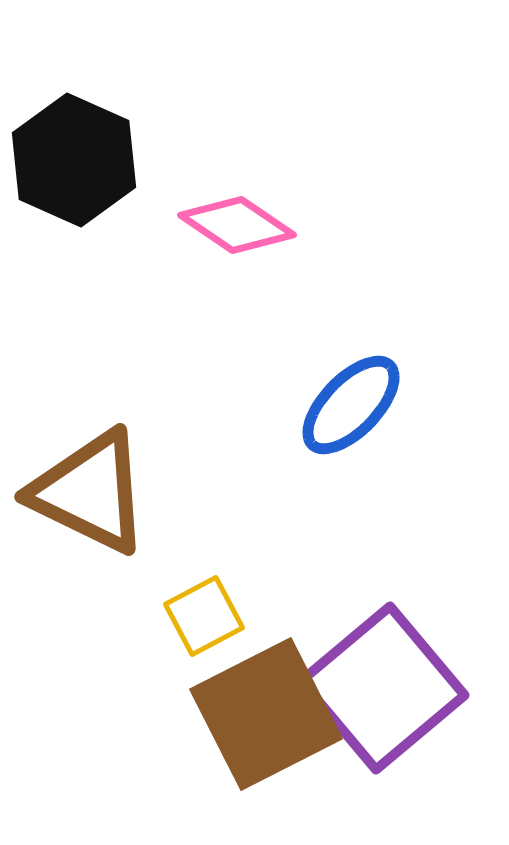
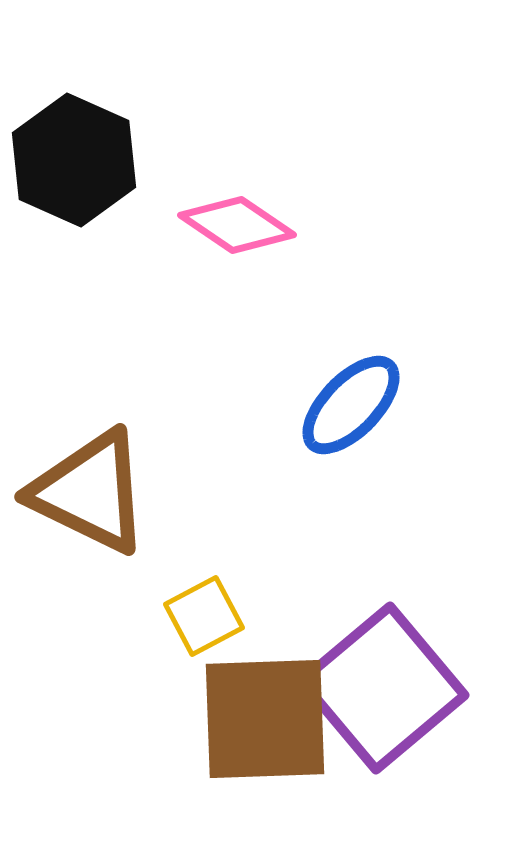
brown square: moved 1 px left, 5 px down; rotated 25 degrees clockwise
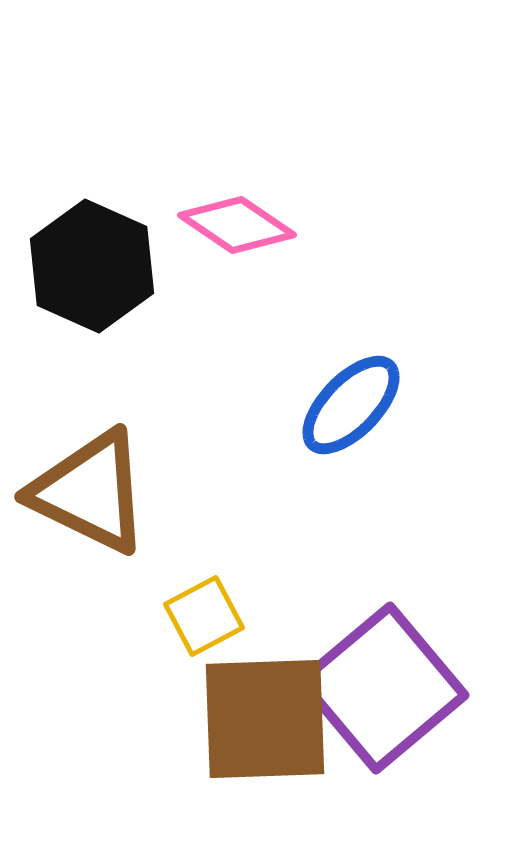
black hexagon: moved 18 px right, 106 px down
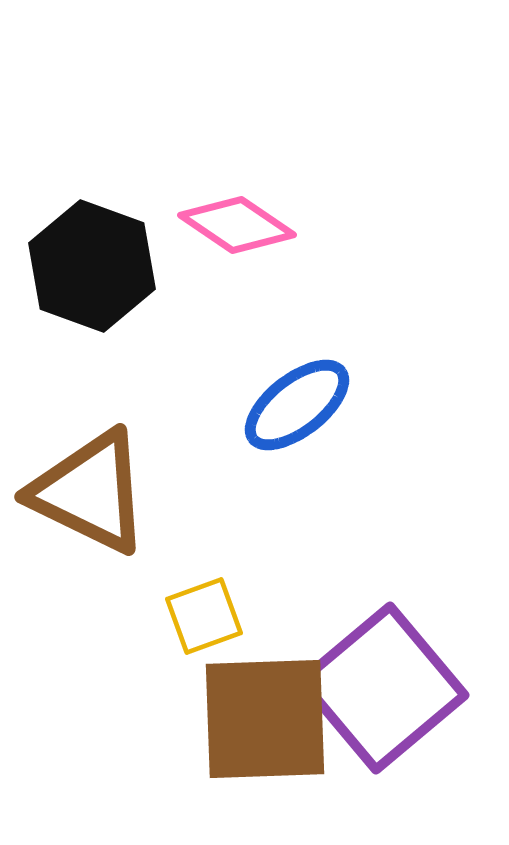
black hexagon: rotated 4 degrees counterclockwise
blue ellipse: moved 54 px left; rotated 8 degrees clockwise
yellow square: rotated 8 degrees clockwise
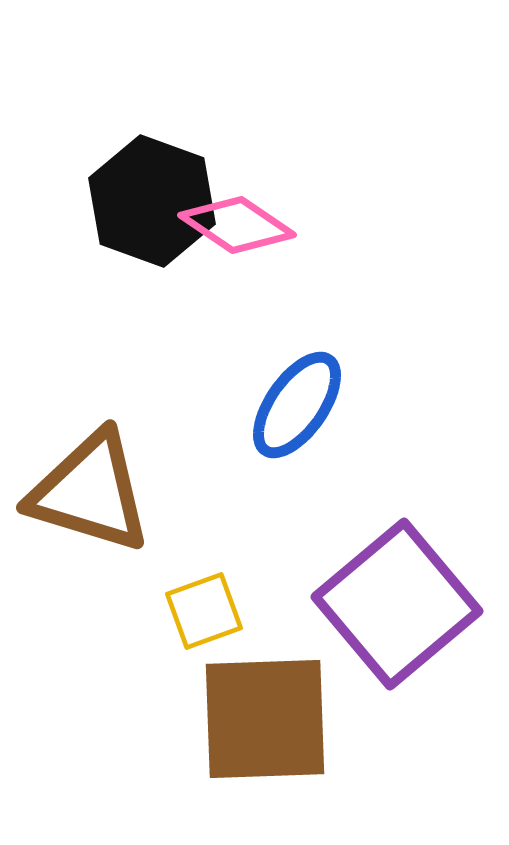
black hexagon: moved 60 px right, 65 px up
blue ellipse: rotated 17 degrees counterclockwise
brown triangle: rotated 9 degrees counterclockwise
yellow square: moved 5 px up
purple square: moved 14 px right, 84 px up
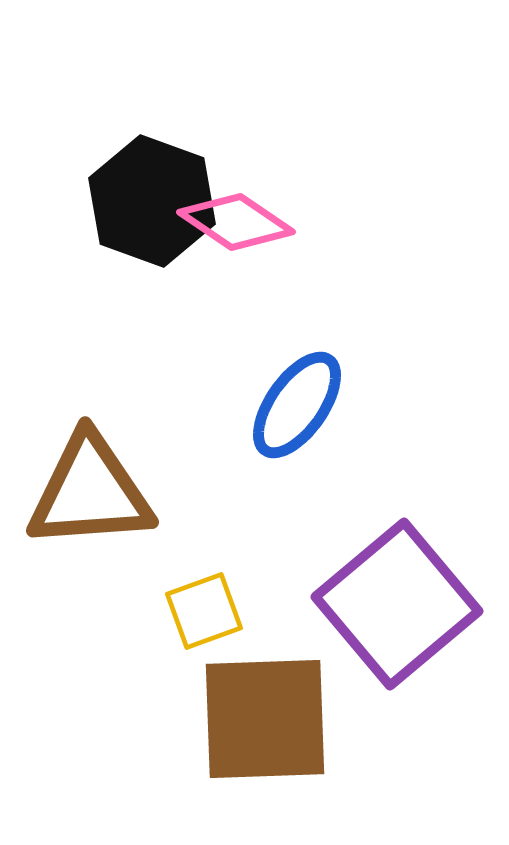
pink diamond: moved 1 px left, 3 px up
brown triangle: rotated 21 degrees counterclockwise
